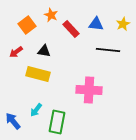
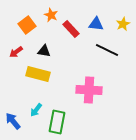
black line: moved 1 px left; rotated 20 degrees clockwise
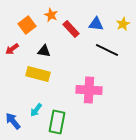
red arrow: moved 4 px left, 3 px up
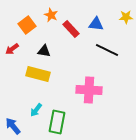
yellow star: moved 3 px right, 7 px up; rotated 24 degrees clockwise
blue arrow: moved 5 px down
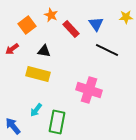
blue triangle: rotated 49 degrees clockwise
pink cross: rotated 15 degrees clockwise
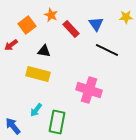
red arrow: moved 1 px left, 4 px up
